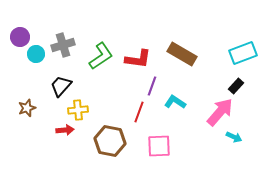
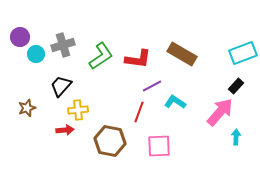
purple line: rotated 42 degrees clockwise
cyan arrow: moved 2 px right; rotated 112 degrees counterclockwise
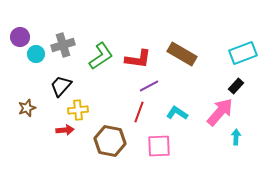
purple line: moved 3 px left
cyan L-shape: moved 2 px right, 11 px down
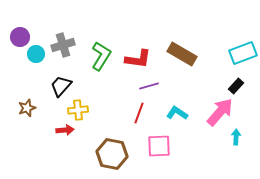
green L-shape: rotated 24 degrees counterclockwise
purple line: rotated 12 degrees clockwise
red line: moved 1 px down
brown hexagon: moved 2 px right, 13 px down
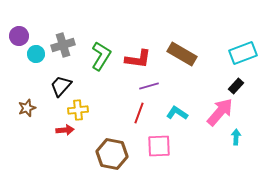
purple circle: moved 1 px left, 1 px up
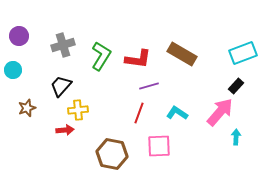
cyan circle: moved 23 px left, 16 px down
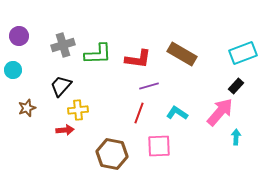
green L-shape: moved 3 px left, 2 px up; rotated 56 degrees clockwise
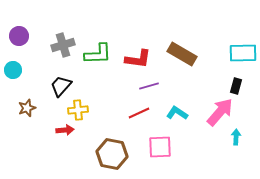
cyan rectangle: rotated 20 degrees clockwise
black rectangle: rotated 28 degrees counterclockwise
red line: rotated 45 degrees clockwise
pink square: moved 1 px right, 1 px down
